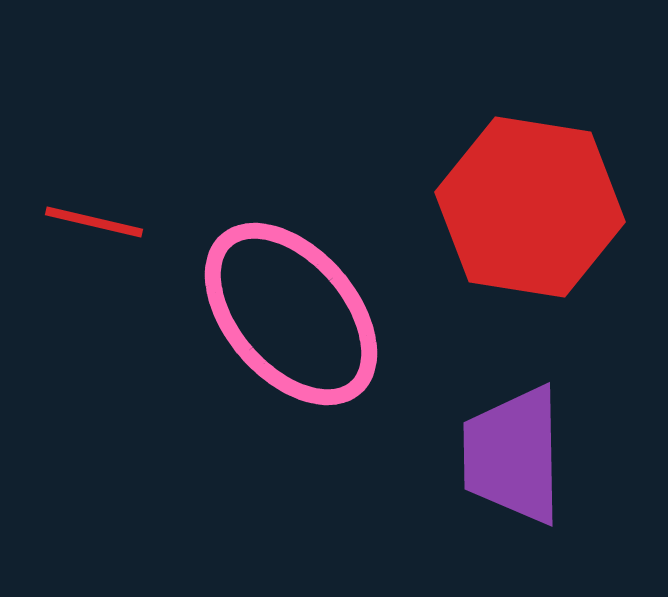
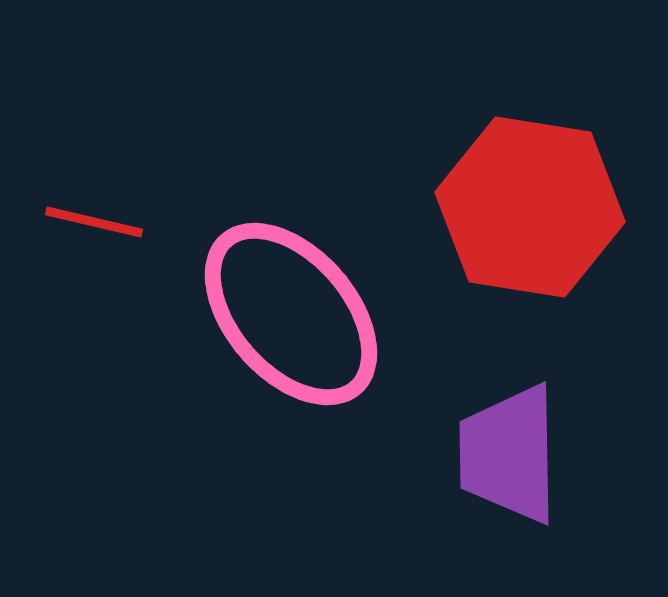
purple trapezoid: moved 4 px left, 1 px up
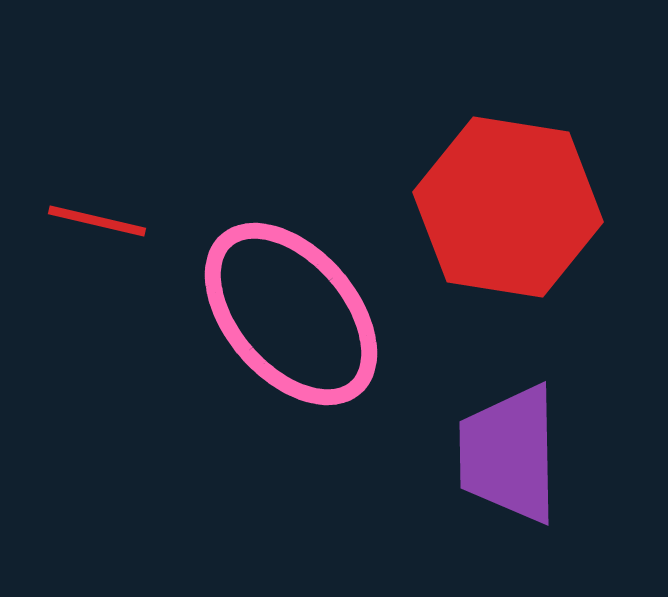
red hexagon: moved 22 px left
red line: moved 3 px right, 1 px up
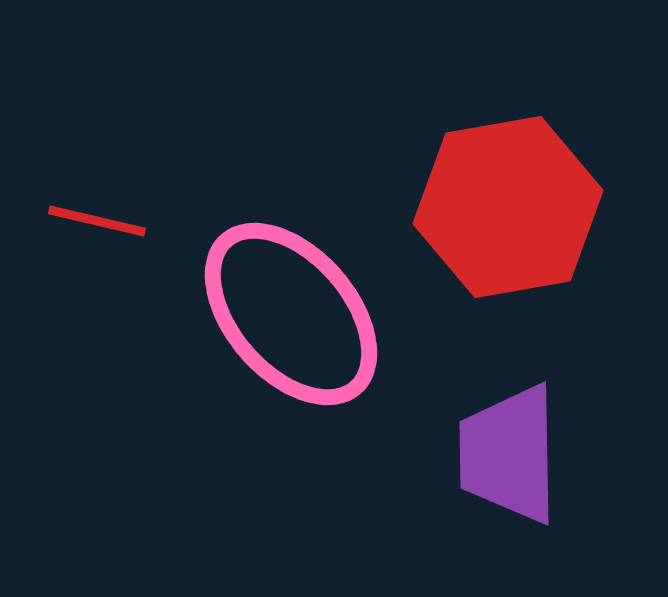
red hexagon: rotated 19 degrees counterclockwise
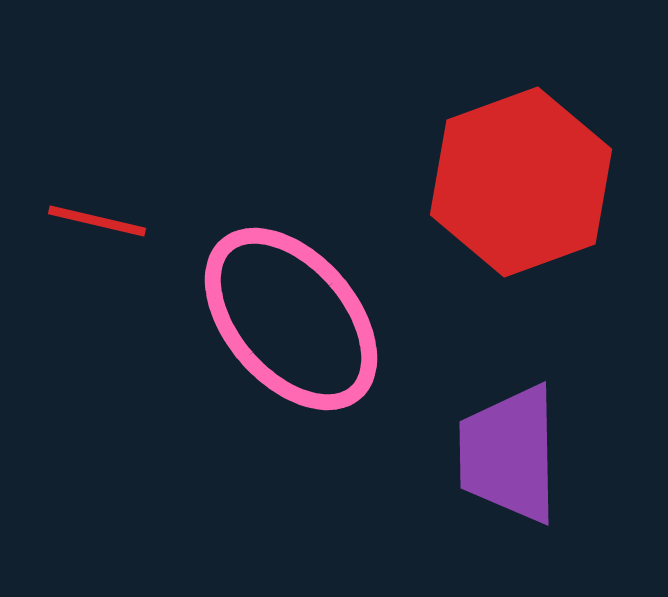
red hexagon: moved 13 px right, 25 px up; rotated 10 degrees counterclockwise
pink ellipse: moved 5 px down
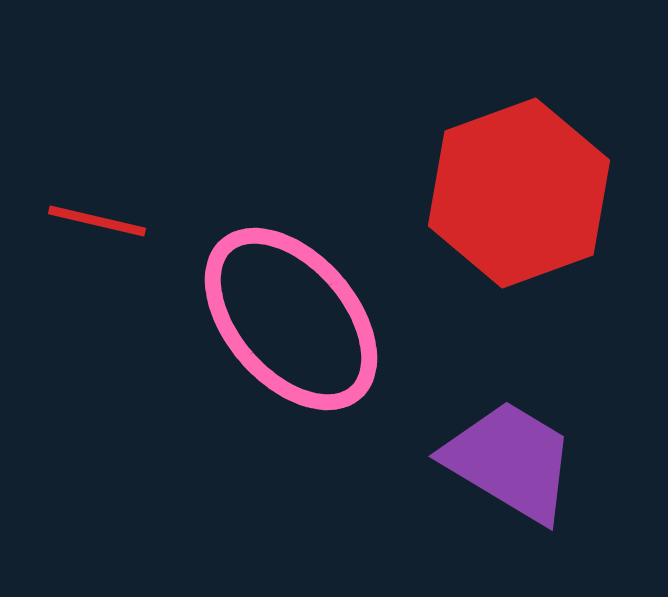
red hexagon: moved 2 px left, 11 px down
purple trapezoid: moved 1 px right, 7 px down; rotated 122 degrees clockwise
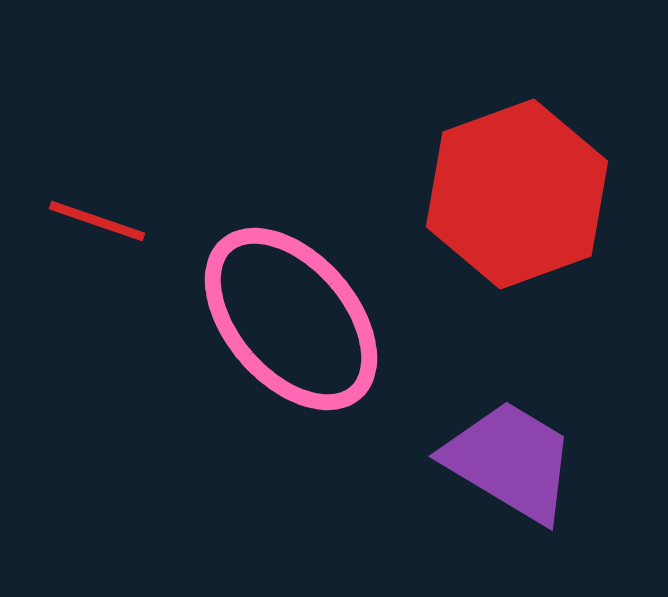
red hexagon: moved 2 px left, 1 px down
red line: rotated 6 degrees clockwise
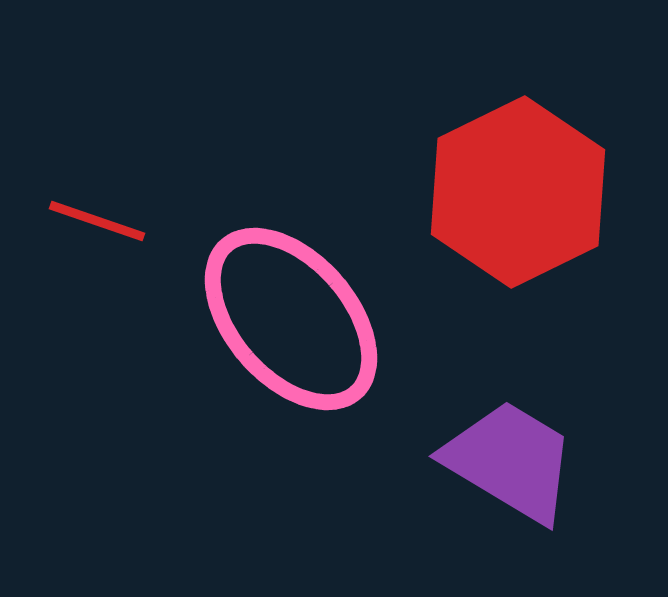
red hexagon: moved 1 px right, 2 px up; rotated 6 degrees counterclockwise
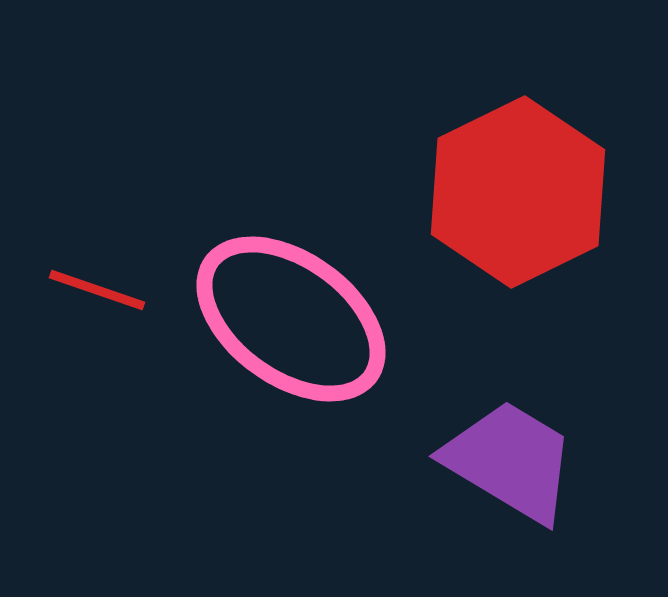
red line: moved 69 px down
pink ellipse: rotated 13 degrees counterclockwise
